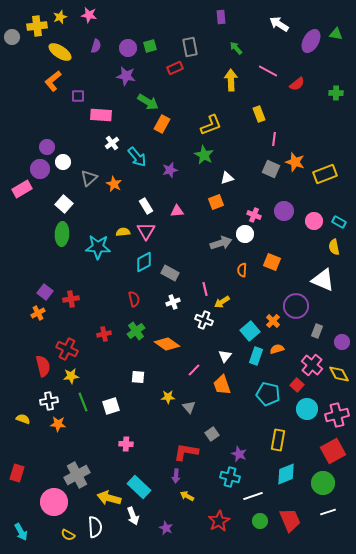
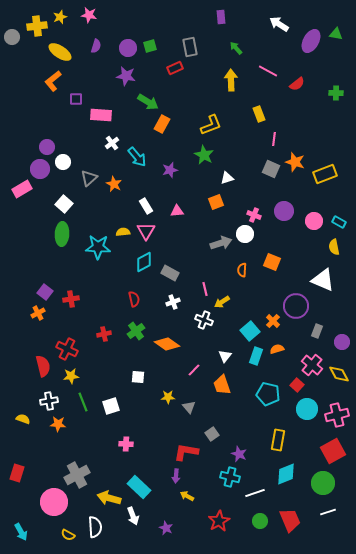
purple square at (78, 96): moved 2 px left, 3 px down
white line at (253, 496): moved 2 px right, 3 px up
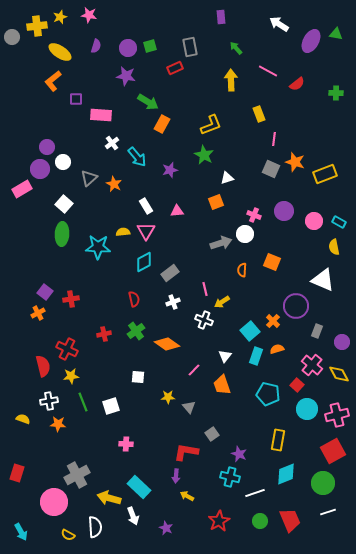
gray rectangle at (170, 273): rotated 66 degrees counterclockwise
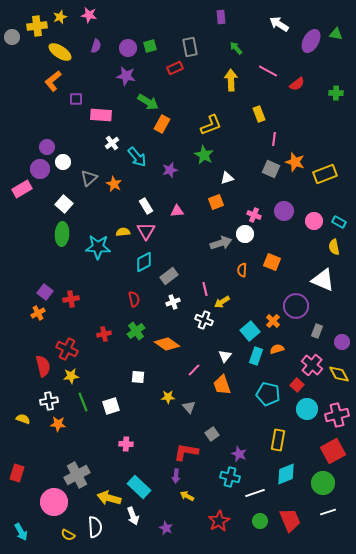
gray rectangle at (170, 273): moved 1 px left, 3 px down
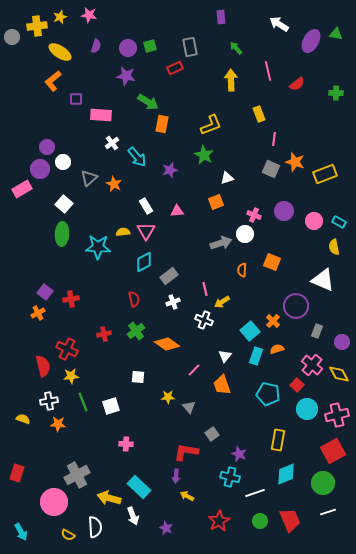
pink line at (268, 71): rotated 48 degrees clockwise
orange rectangle at (162, 124): rotated 18 degrees counterclockwise
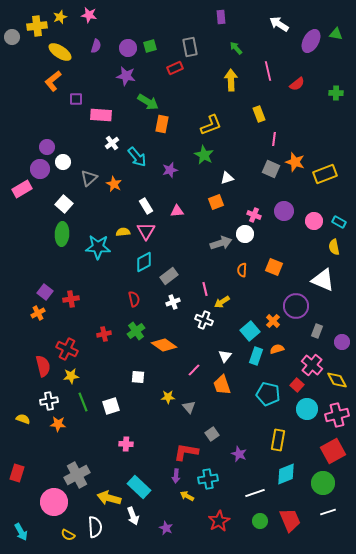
orange square at (272, 262): moved 2 px right, 5 px down
orange diamond at (167, 344): moved 3 px left, 1 px down
yellow diamond at (339, 374): moved 2 px left, 6 px down
cyan cross at (230, 477): moved 22 px left, 2 px down; rotated 24 degrees counterclockwise
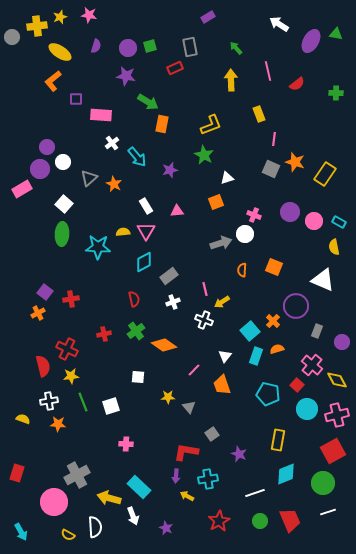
purple rectangle at (221, 17): moved 13 px left; rotated 64 degrees clockwise
yellow rectangle at (325, 174): rotated 35 degrees counterclockwise
purple circle at (284, 211): moved 6 px right, 1 px down
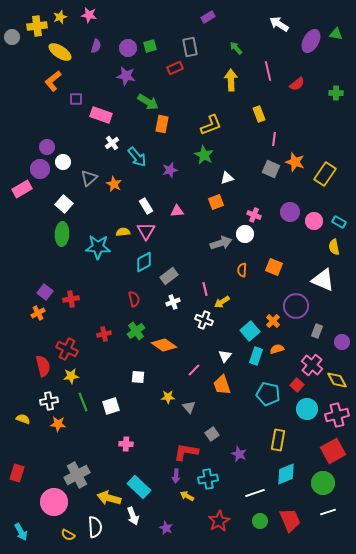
pink rectangle at (101, 115): rotated 15 degrees clockwise
